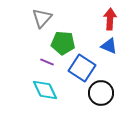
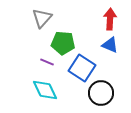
blue triangle: moved 1 px right, 1 px up
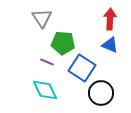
gray triangle: rotated 15 degrees counterclockwise
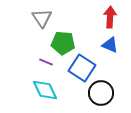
red arrow: moved 2 px up
purple line: moved 1 px left
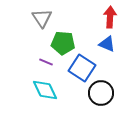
blue triangle: moved 3 px left, 1 px up
